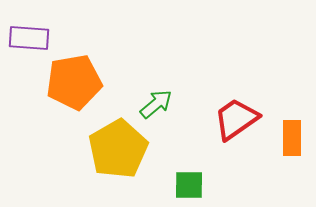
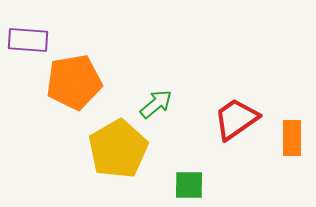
purple rectangle: moved 1 px left, 2 px down
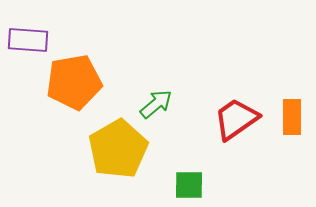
orange rectangle: moved 21 px up
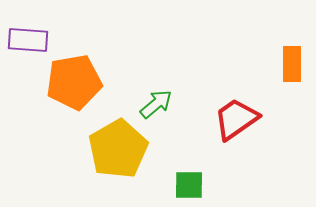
orange rectangle: moved 53 px up
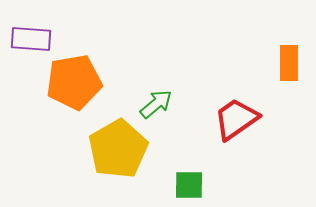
purple rectangle: moved 3 px right, 1 px up
orange rectangle: moved 3 px left, 1 px up
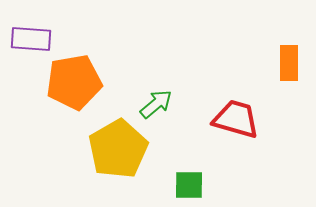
red trapezoid: rotated 51 degrees clockwise
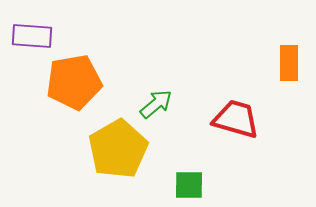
purple rectangle: moved 1 px right, 3 px up
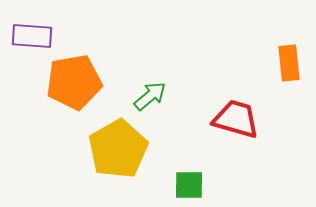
orange rectangle: rotated 6 degrees counterclockwise
green arrow: moved 6 px left, 8 px up
